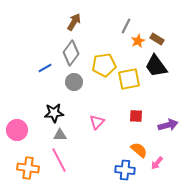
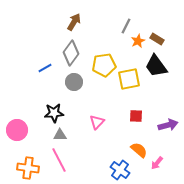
blue cross: moved 5 px left; rotated 30 degrees clockwise
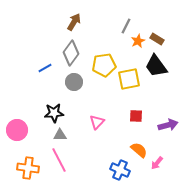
blue cross: rotated 12 degrees counterclockwise
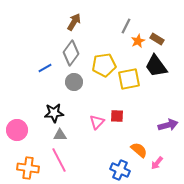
red square: moved 19 px left
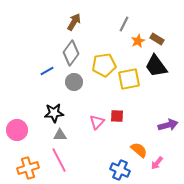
gray line: moved 2 px left, 2 px up
blue line: moved 2 px right, 3 px down
orange cross: rotated 25 degrees counterclockwise
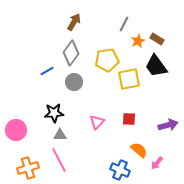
yellow pentagon: moved 3 px right, 5 px up
red square: moved 12 px right, 3 px down
pink circle: moved 1 px left
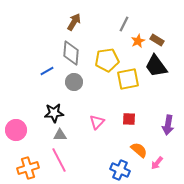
brown rectangle: moved 1 px down
gray diamond: rotated 30 degrees counterclockwise
yellow square: moved 1 px left
purple arrow: rotated 114 degrees clockwise
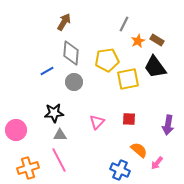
brown arrow: moved 10 px left
black trapezoid: moved 1 px left, 1 px down
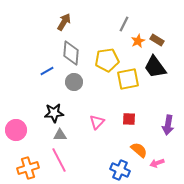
pink arrow: rotated 32 degrees clockwise
